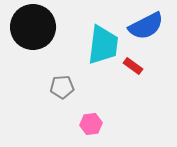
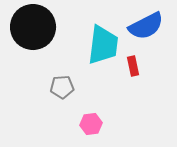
red rectangle: rotated 42 degrees clockwise
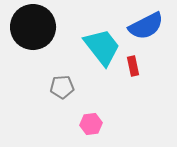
cyan trapezoid: moved 1 px left, 2 px down; rotated 45 degrees counterclockwise
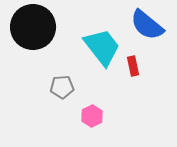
blue semicircle: moved 1 px right, 1 px up; rotated 66 degrees clockwise
pink hexagon: moved 1 px right, 8 px up; rotated 20 degrees counterclockwise
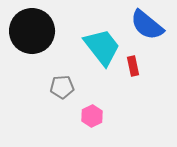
black circle: moved 1 px left, 4 px down
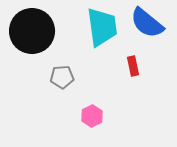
blue semicircle: moved 2 px up
cyan trapezoid: moved 20 px up; rotated 30 degrees clockwise
gray pentagon: moved 10 px up
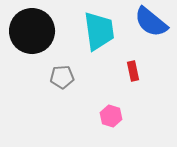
blue semicircle: moved 4 px right, 1 px up
cyan trapezoid: moved 3 px left, 4 px down
red rectangle: moved 5 px down
pink hexagon: moved 19 px right; rotated 15 degrees counterclockwise
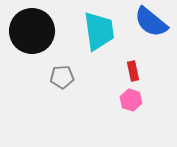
pink hexagon: moved 20 px right, 16 px up
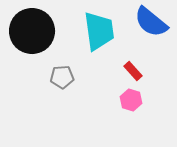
red rectangle: rotated 30 degrees counterclockwise
